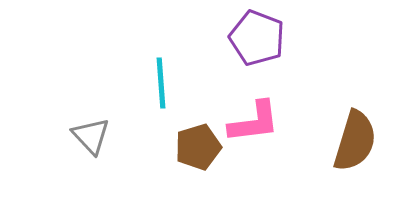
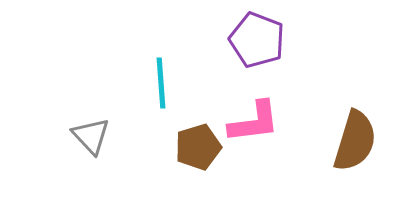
purple pentagon: moved 2 px down
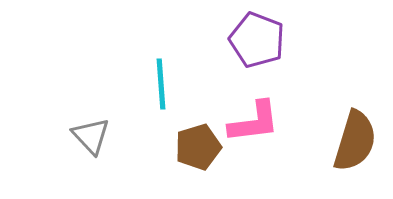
cyan line: moved 1 px down
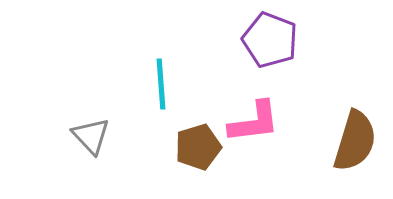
purple pentagon: moved 13 px right
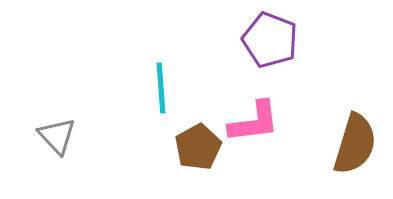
cyan line: moved 4 px down
gray triangle: moved 34 px left
brown semicircle: moved 3 px down
brown pentagon: rotated 12 degrees counterclockwise
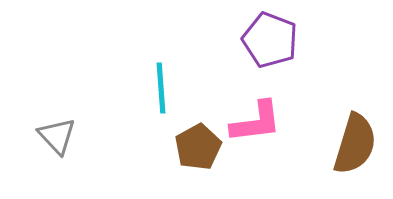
pink L-shape: moved 2 px right
